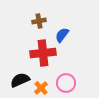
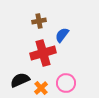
red cross: rotated 10 degrees counterclockwise
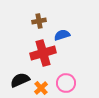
blue semicircle: rotated 35 degrees clockwise
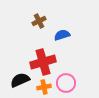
brown cross: rotated 16 degrees counterclockwise
red cross: moved 9 px down
orange cross: moved 3 px right, 1 px up; rotated 32 degrees clockwise
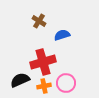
brown cross: rotated 32 degrees counterclockwise
orange cross: moved 1 px up
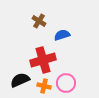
red cross: moved 2 px up
orange cross: rotated 24 degrees clockwise
